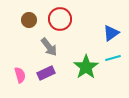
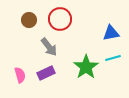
blue triangle: rotated 24 degrees clockwise
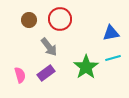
purple rectangle: rotated 12 degrees counterclockwise
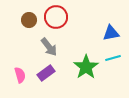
red circle: moved 4 px left, 2 px up
